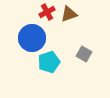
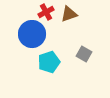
red cross: moved 1 px left
blue circle: moved 4 px up
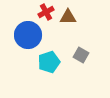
brown triangle: moved 1 px left, 3 px down; rotated 18 degrees clockwise
blue circle: moved 4 px left, 1 px down
gray square: moved 3 px left, 1 px down
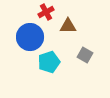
brown triangle: moved 9 px down
blue circle: moved 2 px right, 2 px down
gray square: moved 4 px right
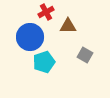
cyan pentagon: moved 5 px left
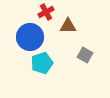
cyan pentagon: moved 2 px left, 1 px down
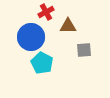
blue circle: moved 1 px right
gray square: moved 1 px left, 5 px up; rotated 35 degrees counterclockwise
cyan pentagon: rotated 25 degrees counterclockwise
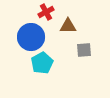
cyan pentagon: rotated 15 degrees clockwise
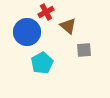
brown triangle: rotated 42 degrees clockwise
blue circle: moved 4 px left, 5 px up
